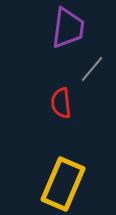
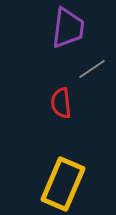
gray line: rotated 16 degrees clockwise
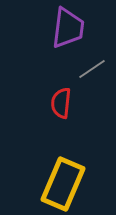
red semicircle: rotated 12 degrees clockwise
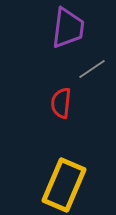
yellow rectangle: moved 1 px right, 1 px down
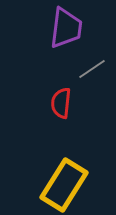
purple trapezoid: moved 2 px left
yellow rectangle: rotated 9 degrees clockwise
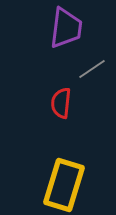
yellow rectangle: rotated 15 degrees counterclockwise
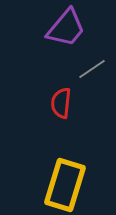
purple trapezoid: rotated 33 degrees clockwise
yellow rectangle: moved 1 px right
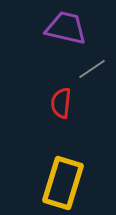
purple trapezoid: rotated 117 degrees counterclockwise
yellow rectangle: moved 2 px left, 2 px up
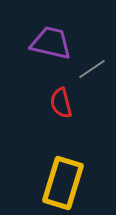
purple trapezoid: moved 15 px left, 15 px down
red semicircle: rotated 20 degrees counterclockwise
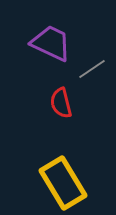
purple trapezoid: rotated 12 degrees clockwise
yellow rectangle: rotated 48 degrees counterclockwise
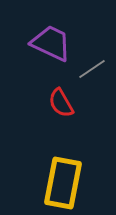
red semicircle: rotated 16 degrees counterclockwise
yellow rectangle: rotated 42 degrees clockwise
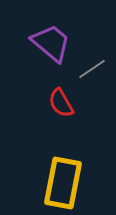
purple trapezoid: rotated 15 degrees clockwise
